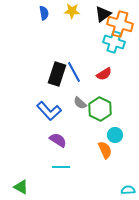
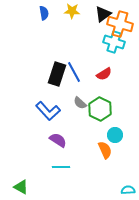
blue L-shape: moved 1 px left
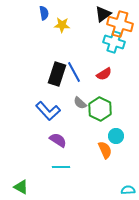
yellow star: moved 10 px left, 14 px down
cyan circle: moved 1 px right, 1 px down
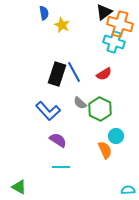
black triangle: moved 1 px right, 2 px up
yellow star: rotated 21 degrees clockwise
green triangle: moved 2 px left
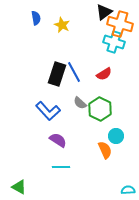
blue semicircle: moved 8 px left, 5 px down
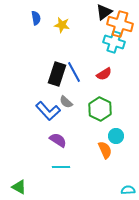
yellow star: rotated 14 degrees counterclockwise
gray semicircle: moved 14 px left, 1 px up
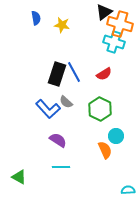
blue L-shape: moved 2 px up
green triangle: moved 10 px up
